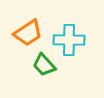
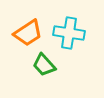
cyan cross: moved 7 px up; rotated 8 degrees clockwise
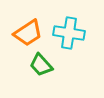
green trapezoid: moved 3 px left
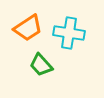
orange trapezoid: moved 5 px up
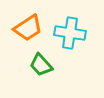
cyan cross: moved 1 px right
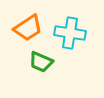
green trapezoid: moved 3 px up; rotated 25 degrees counterclockwise
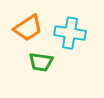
green trapezoid: rotated 15 degrees counterclockwise
